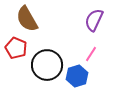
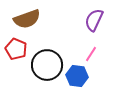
brown semicircle: rotated 80 degrees counterclockwise
red pentagon: moved 1 px down
blue hexagon: rotated 25 degrees clockwise
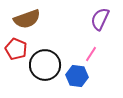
purple semicircle: moved 6 px right, 1 px up
black circle: moved 2 px left
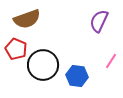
purple semicircle: moved 1 px left, 2 px down
pink line: moved 20 px right, 7 px down
black circle: moved 2 px left
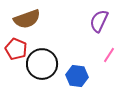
pink line: moved 2 px left, 6 px up
black circle: moved 1 px left, 1 px up
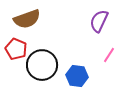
black circle: moved 1 px down
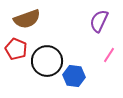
black circle: moved 5 px right, 4 px up
blue hexagon: moved 3 px left
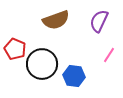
brown semicircle: moved 29 px right, 1 px down
red pentagon: moved 1 px left
black circle: moved 5 px left, 3 px down
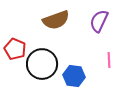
pink line: moved 5 px down; rotated 35 degrees counterclockwise
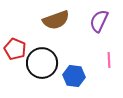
black circle: moved 1 px up
